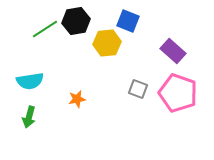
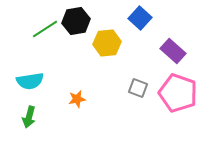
blue square: moved 12 px right, 3 px up; rotated 20 degrees clockwise
gray square: moved 1 px up
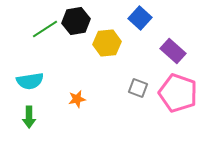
green arrow: rotated 15 degrees counterclockwise
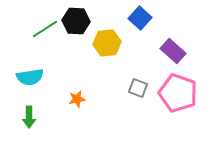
black hexagon: rotated 12 degrees clockwise
cyan semicircle: moved 4 px up
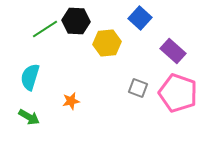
cyan semicircle: rotated 116 degrees clockwise
orange star: moved 6 px left, 2 px down
green arrow: rotated 60 degrees counterclockwise
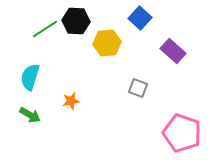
pink pentagon: moved 4 px right, 40 px down
green arrow: moved 1 px right, 2 px up
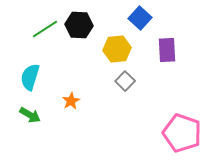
black hexagon: moved 3 px right, 4 px down
yellow hexagon: moved 10 px right, 6 px down
purple rectangle: moved 6 px left, 1 px up; rotated 45 degrees clockwise
gray square: moved 13 px left, 7 px up; rotated 24 degrees clockwise
orange star: rotated 18 degrees counterclockwise
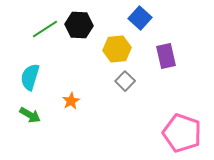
purple rectangle: moved 1 px left, 6 px down; rotated 10 degrees counterclockwise
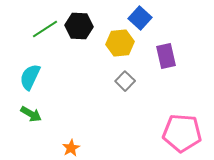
black hexagon: moved 1 px down
yellow hexagon: moved 3 px right, 6 px up
cyan semicircle: rotated 8 degrees clockwise
orange star: moved 47 px down
green arrow: moved 1 px right, 1 px up
pink pentagon: rotated 15 degrees counterclockwise
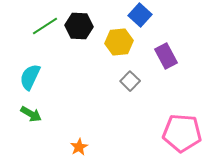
blue square: moved 3 px up
green line: moved 3 px up
yellow hexagon: moved 1 px left, 1 px up
purple rectangle: rotated 15 degrees counterclockwise
gray square: moved 5 px right
orange star: moved 8 px right, 1 px up
